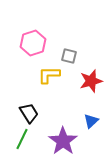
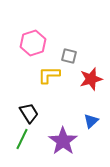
red star: moved 2 px up
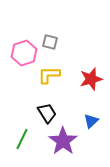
pink hexagon: moved 9 px left, 10 px down
gray square: moved 19 px left, 14 px up
black trapezoid: moved 18 px right
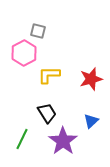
gray square: moved 12 px left, 11 px up
pink hexagon: rotated 10 degrees counterclockwise
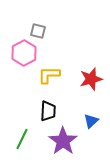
black trapezoid: moved 1 px right, 2 px up; rotated 35 degrees clockwise
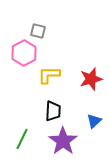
black trapezoid: moved 5 px right
blue triangle: moved 3 px right
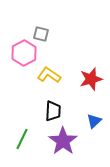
gray square: moved 3 px right, 3 px down
yellow L-shape: rotated 35 degrees clockwise
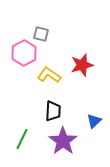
red star: moved 9 px left, 14 px up
